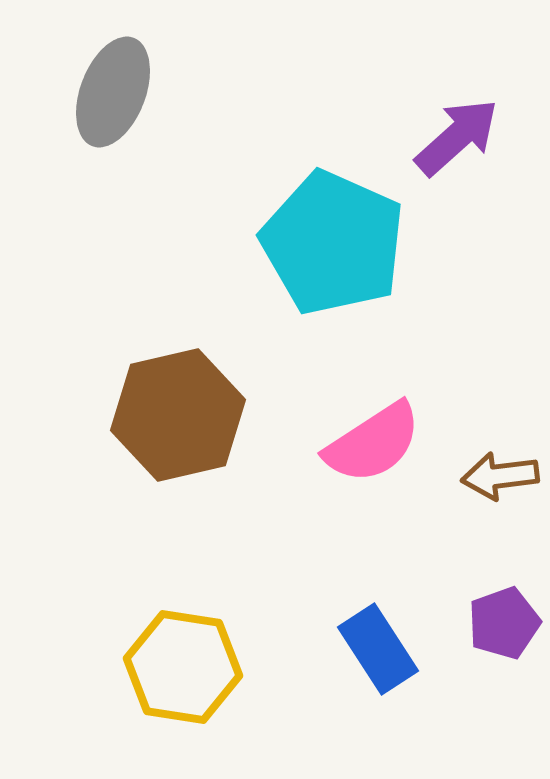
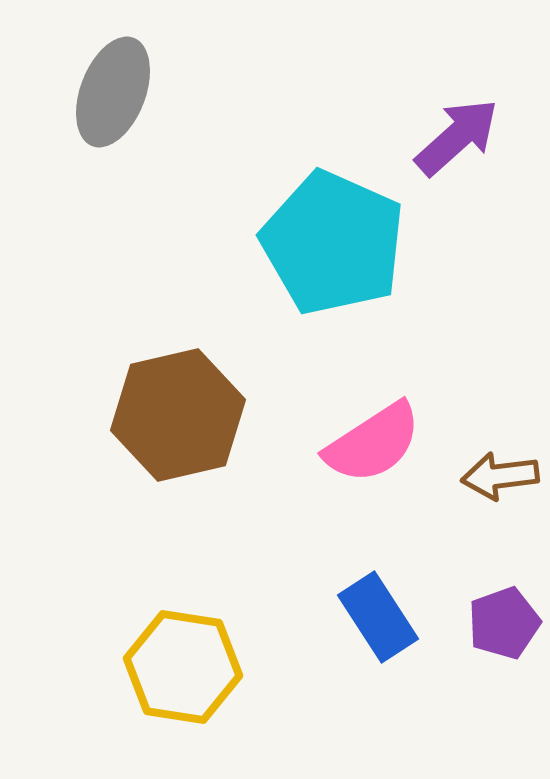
blue rectangle: moved 32 px up
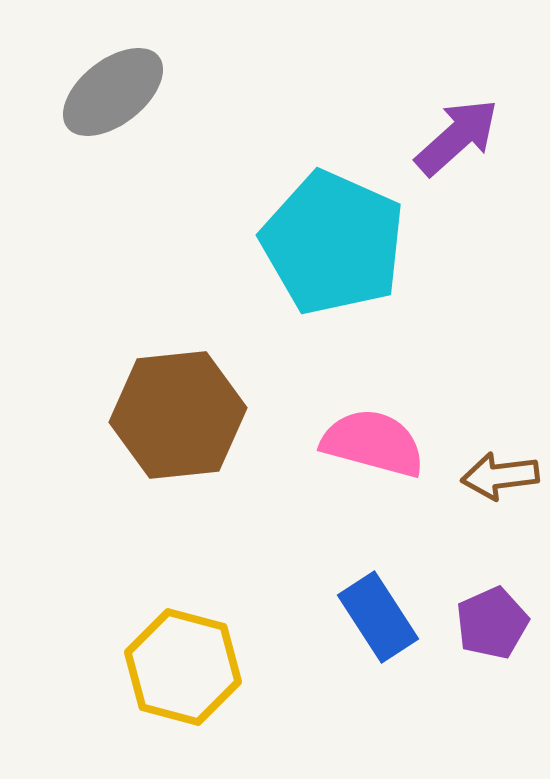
gray ellipse: rotated 31 degrees clockwise
brown hexagon: rotated 7 degrees clockwise
pink semicircle: rotated 132 degrees counterclockwise
purple pentagon: moved 12 px left; rotated 4 degrees counterclockwise
yellow hexagon: rotated 6 degrees clockwise
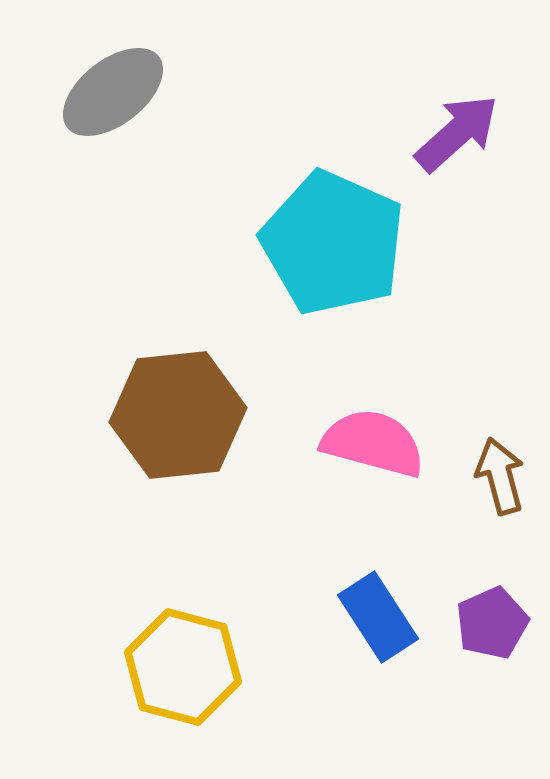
purple arrow: moved 4 px up
brown arrow: rotated 82 degrees clockwise
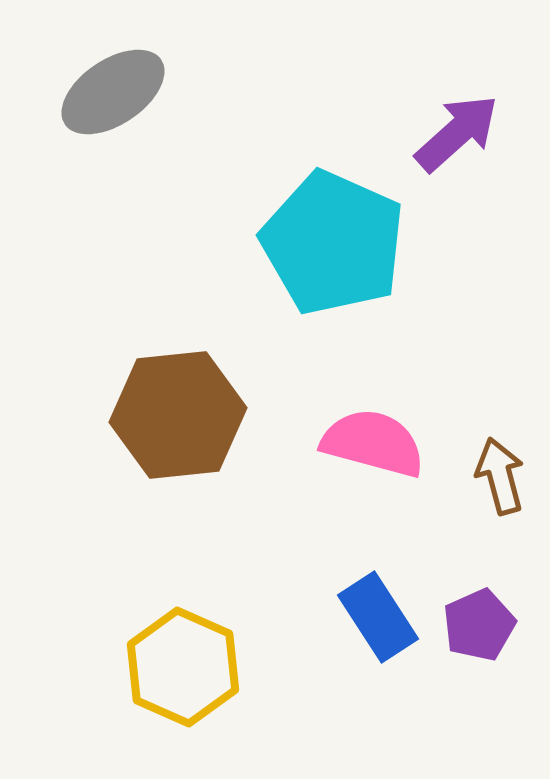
gray ellipse: rotated 4 degrees clockwise
purple pentagon: moved 13 px left, 2 px down
yellow hexagon: rotated 9 degrees clockwise
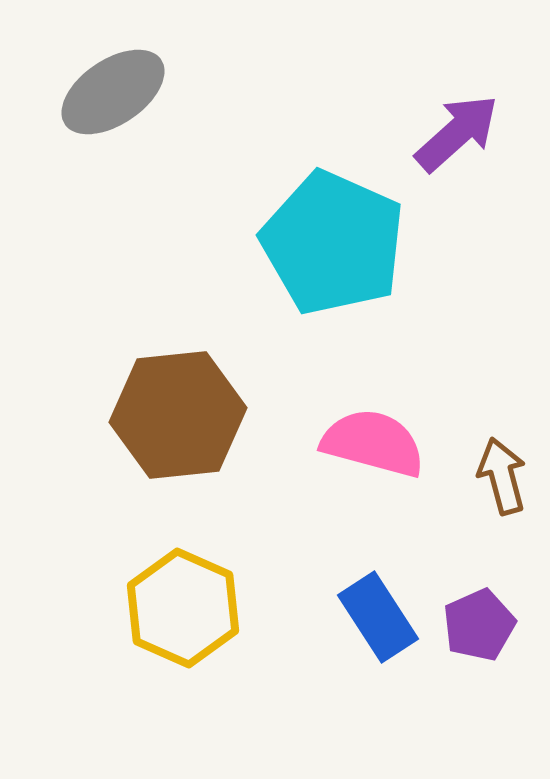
brown arrow: moved 2 px right
yellow hexagon: moved 59 px up
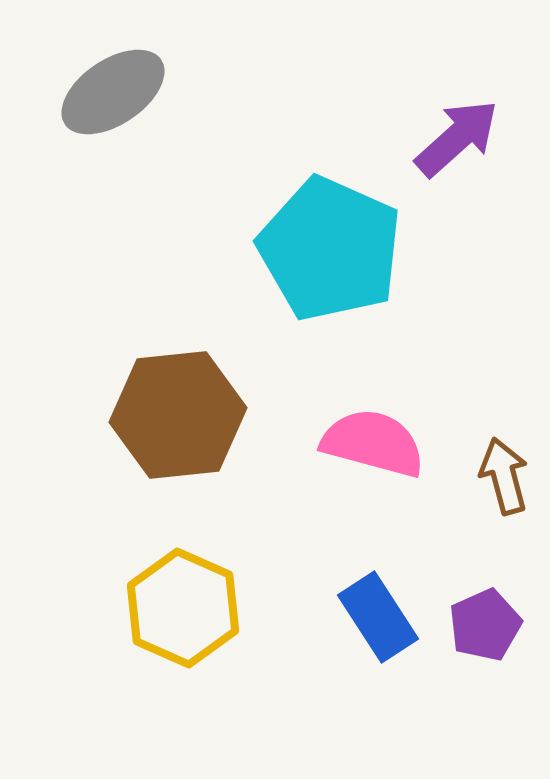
purple arrow: moved 5 px down
cyan pentagon: moved 3 px left, 6 px down
brown arrow: moved 2 px right
purple pentagon: moved 6 px right
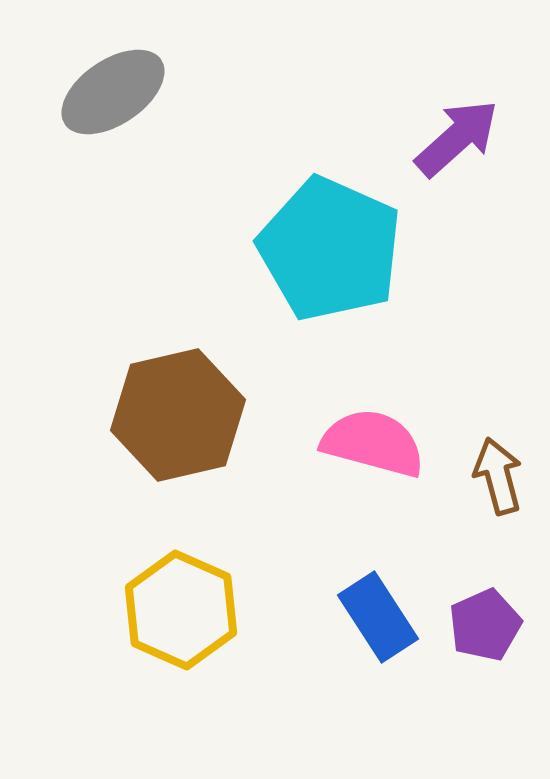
brown hexagon: rotated 7 degrees counterclockwise
brown arrow: moved 6 px left
yellow hexagon: moved 2 px left, 2 px down
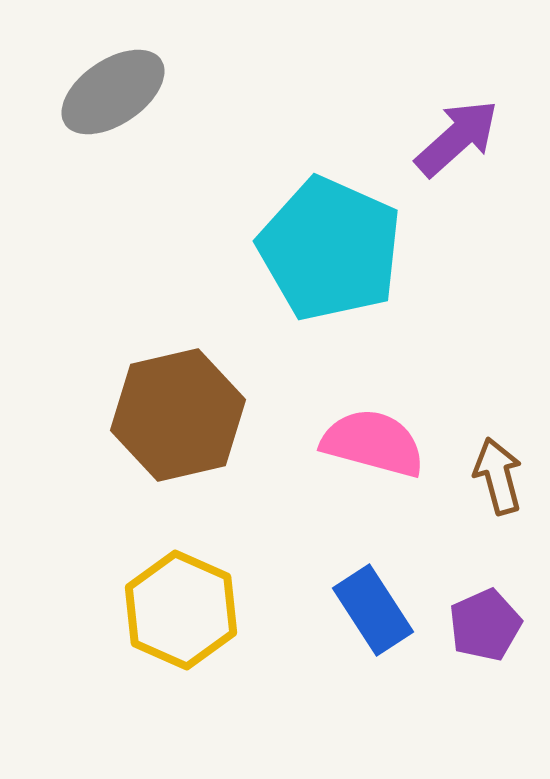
blue rectangle: moved 5 px left, 7 px up
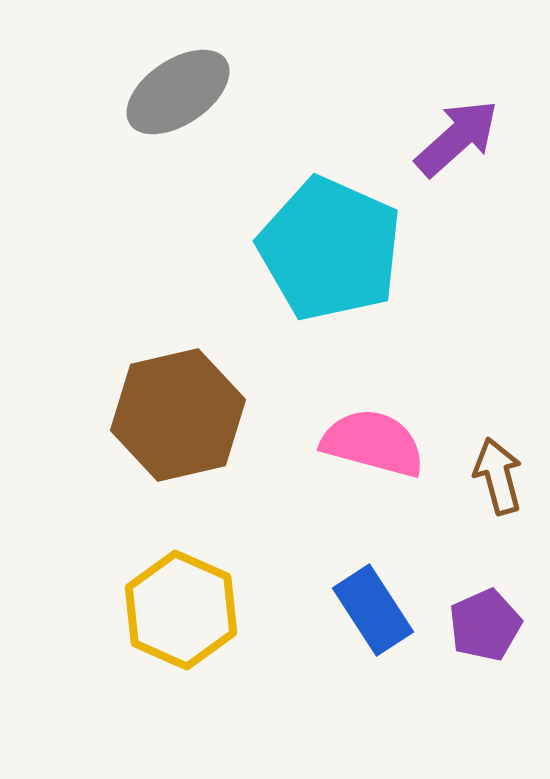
gray ellipse: moved 65 px right
